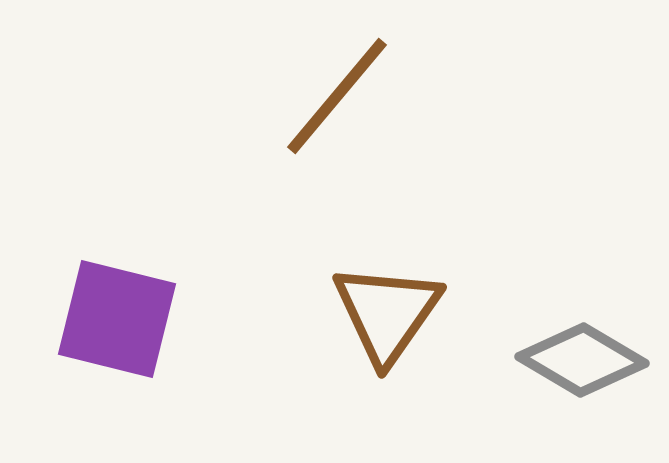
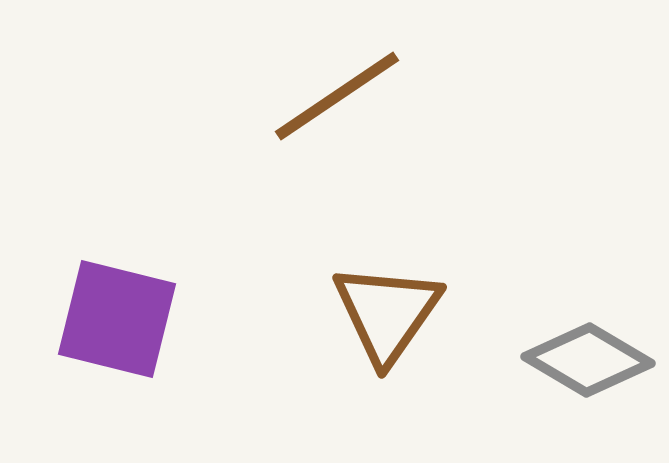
brown line: rotated 16 degrees clockwise
gray diamond: moved 6 px right
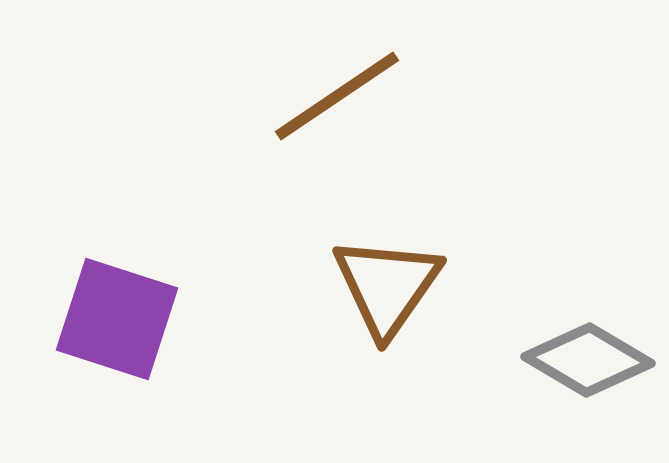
brown triangle: moved 27 px up
purple square: rotated 4 degrees clockwise
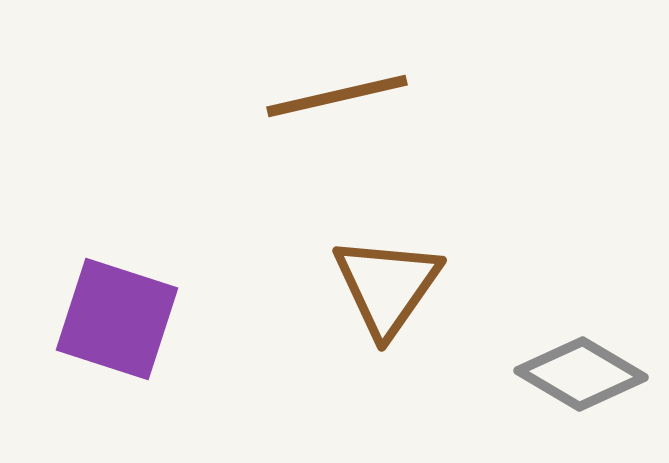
brown line: rotated 21 degrees clockwise
gray diamond: moved 7 px left, 14 px down
